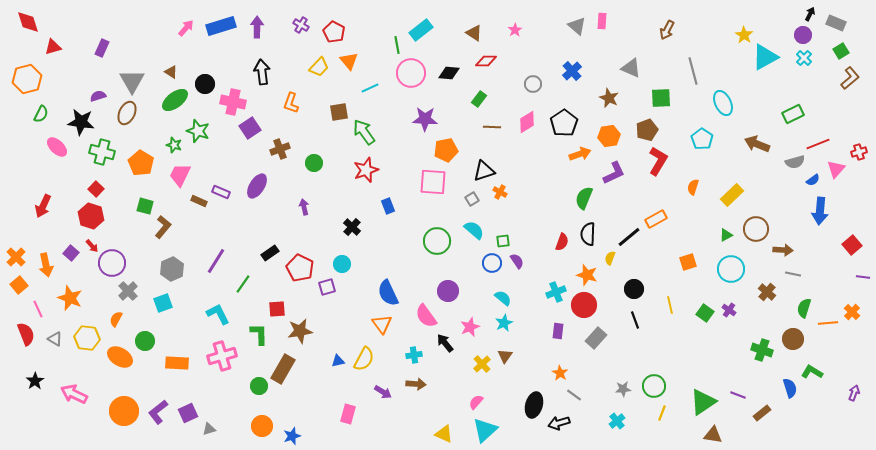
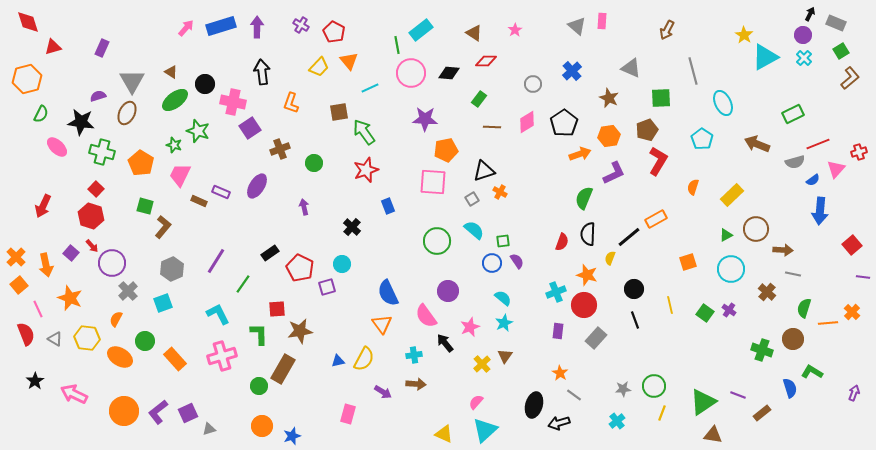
orange rectangle at (177, 363): moved 2 px left, 4 px up; rotated 45 degrees clockwise
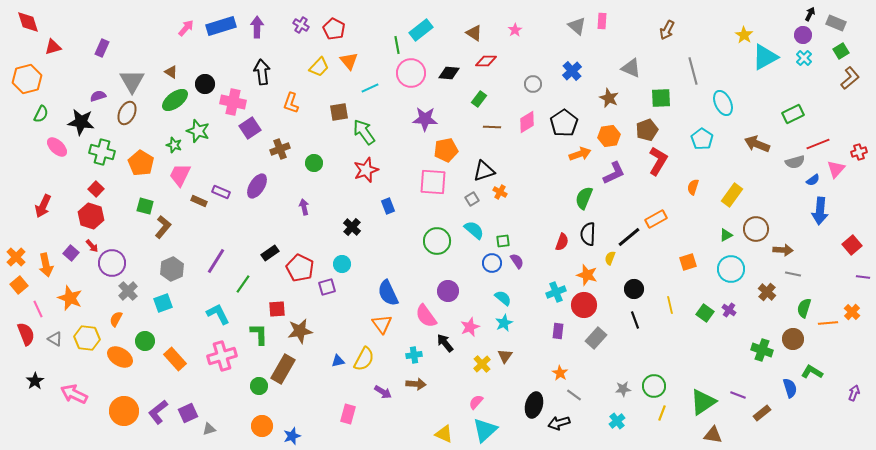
red pentagon at (334, 32): moved 3 px up
yellow rectangle at (732, 195): rotated 10 degrees counterclockwise
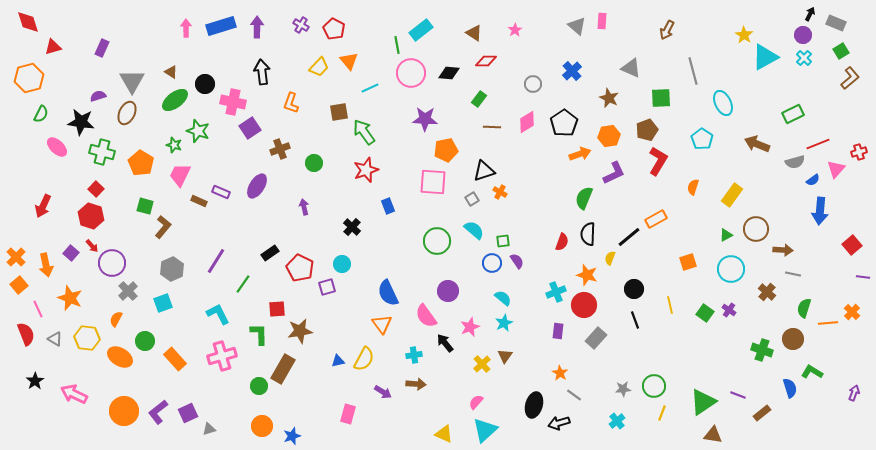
pink arrow at (186, 28): rotated 42 degrees counterclockwise
orange hexagon at (27, 79): moved 2 px right, 1 px up
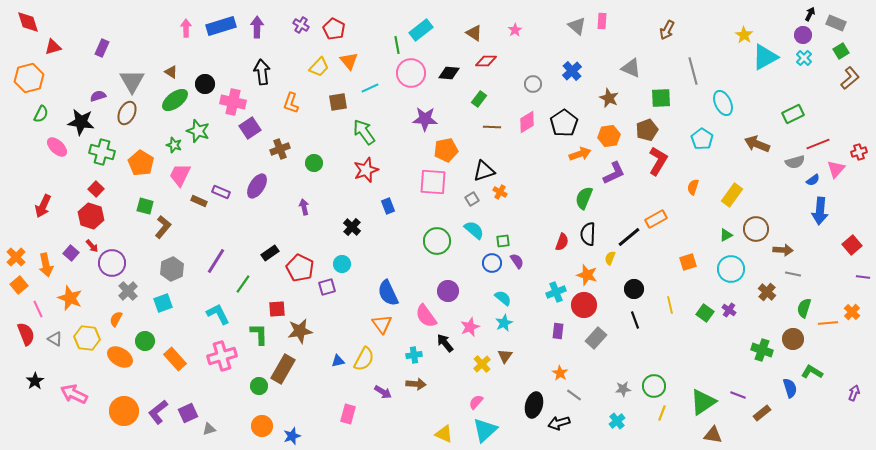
brown square at (339, 112): moved 1 px left, 10 px up
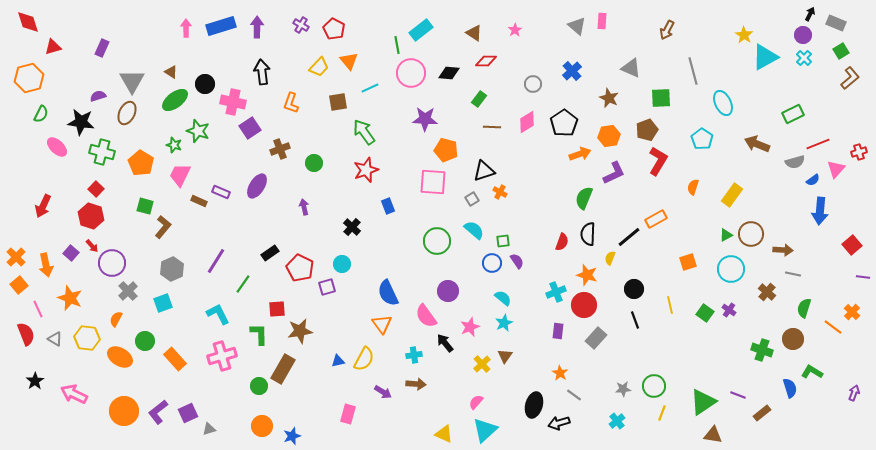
orange pentagon at (446, 150): rotated 25 degrees clockwise
brown circle at (756, 229): moved 5 px left, 5 px down
orange line at (828, 323): moved 5 px right, 4 px down; rotated 42 degrees clockwise
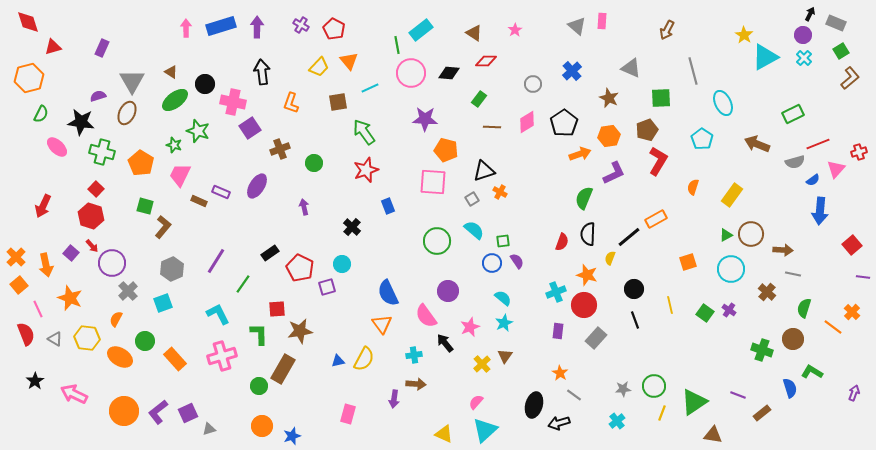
purple arrow at (383, 392): moved 11 px right, 7 px down; rotated 66 degrees clockwise
green triangle at (703, 402): moved 9 px left
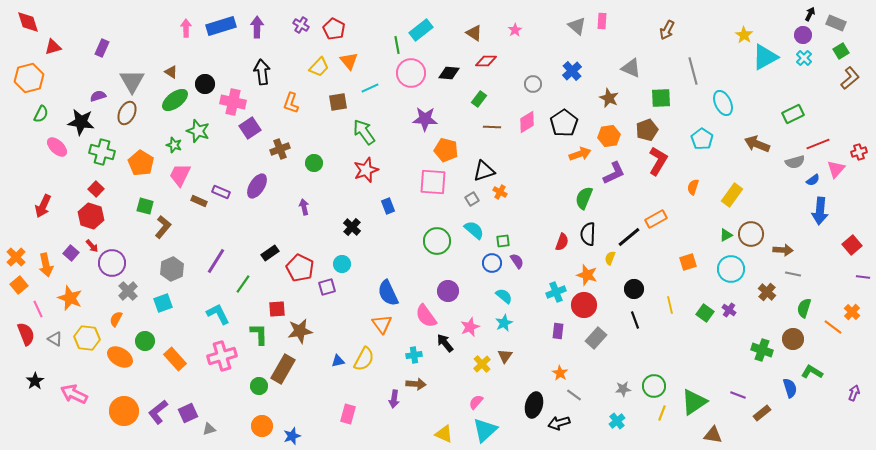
cyan semicircle at (503, 298): moved 1 px right, 2 px up
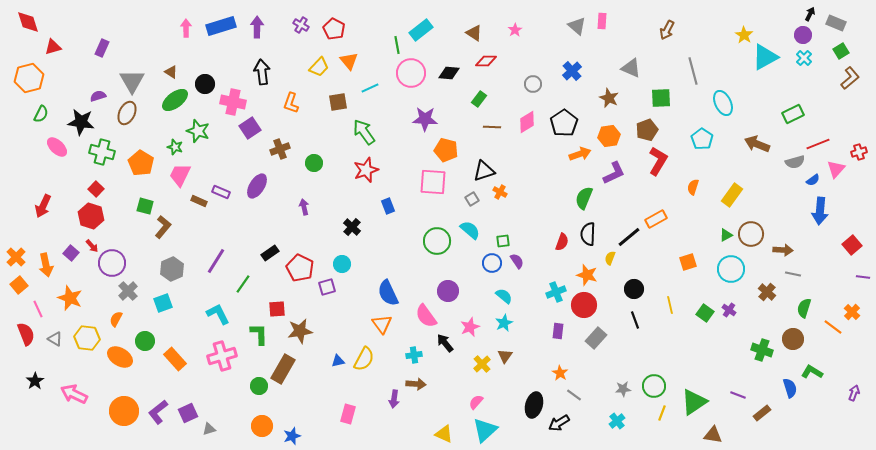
green star at (174, 145): moved 1 px right, 2 px down
cyan semicircle at (474, 230): moved 4 px left
black arrow at (559, 423): rotated 15 degrees counterclockwise
